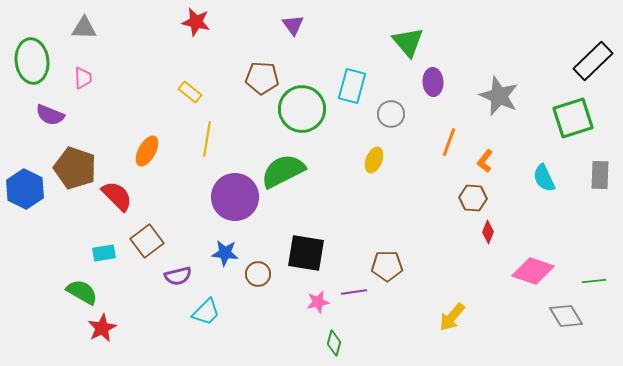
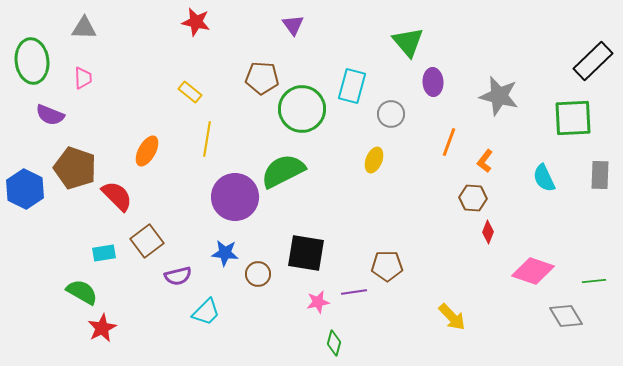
gray star at (499, 96): rotated 9 degrees counterclockwise
green square at (573, 118): rotated 15 degrees clockwise
yellow arrow at (452, 317): rotated 84 degrees counterclockwise
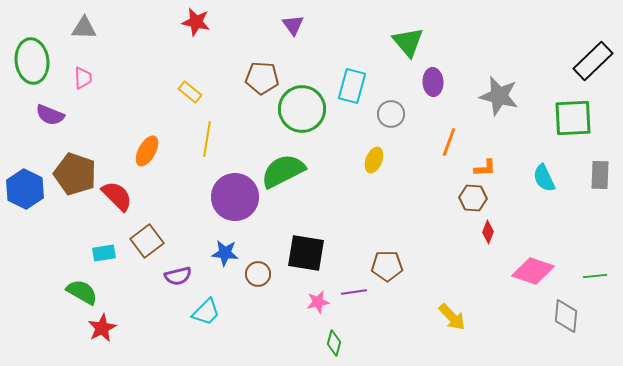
orange L-shape at (485, 161): moved 7 px down; rotated 130 degrees counterclockwise
brown pentagon at (75, 168): moved 6 px down
green line at (594, 281): moved 1 px right, 5 px up
gray diamond at (566, 316): rotated 36 degrees clockwise
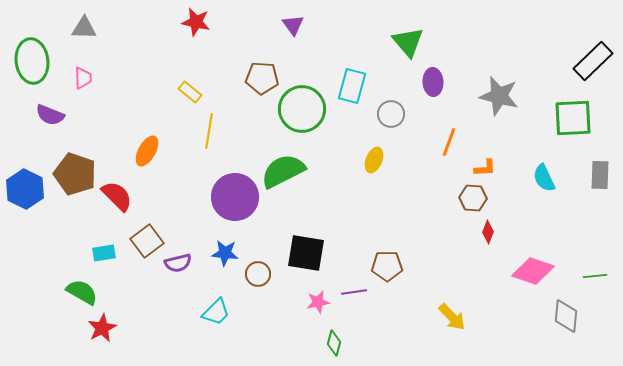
yellow line at (207, 139): moved 2 px right, 8 px up
purple semicircle at (178, 276): moved 13 px up
cyan trapezoid at (206, 312): moved 10 px right
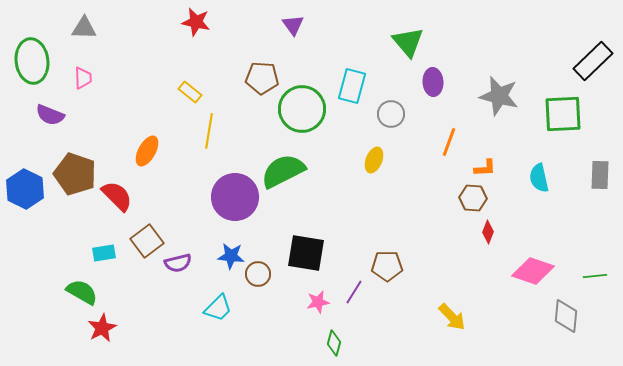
green square at (573, 118): moved 10 px left, 4 px up
cyan semicircle at (544, 178): moved 5 px left; rotated 12 degrees clockwise
blue star at (225, 253): moved 6 px right, 3 px down
purple line at (354, 292): rotated 50 degrees counterclockwise
cyan trapezoid at (216, 312): moved 2 px right, 4 px up
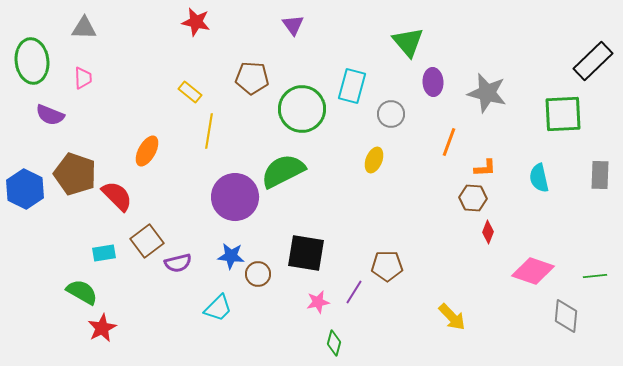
brown pentagon at (262, 78): moved 10 px left
gray star at (499, 96): moved 12 px left, 3 px up
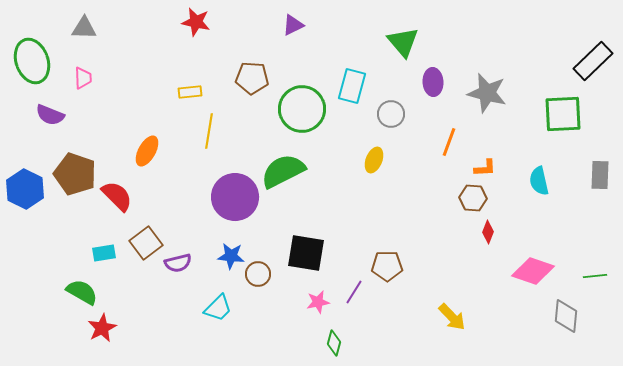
purple triangle at (293, 25): rotated 40 degrees clockwise
green triangle at (408, 42): moved 5 px left
green ellipse at (32, 61): rotated 12 degrees counterclockwise
yellow rectangle at (190, 92): rotated 45 degrees counterclockwise
cyan semicircle at (539, 178): moved 3 px down
brown square at (147, 241): moved 1 px left, 2 px down
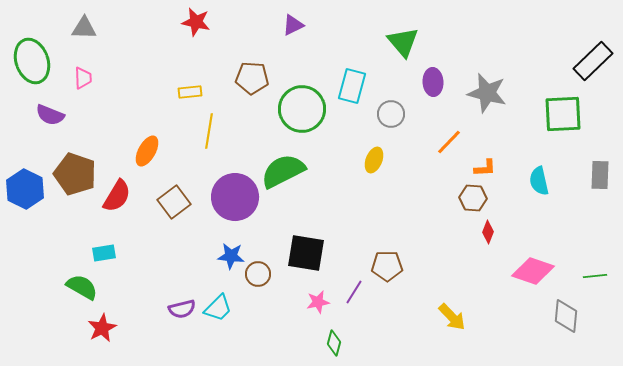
orange line at (449, 142): rotated 24 degrees clockwise
red semicircle at (117, 196): rotated 76 degrees clockwise
brown square at (146, 243): moved 28 px right, 41 px up
purple semicircle at (178, 263): moved 4 px right, 46 px down
green semicircle at (82, 292): moved 5 px up
